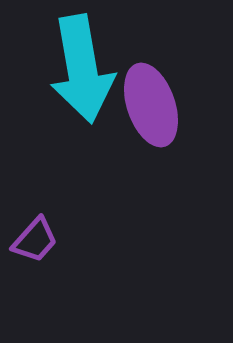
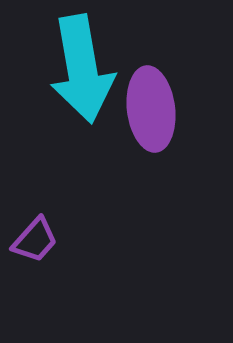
purple ellipse: moved 4 px down; rotated 12 degrees clockwise
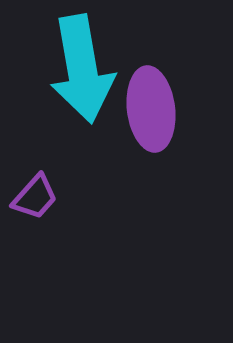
purple trapezoid: moved 43 px up
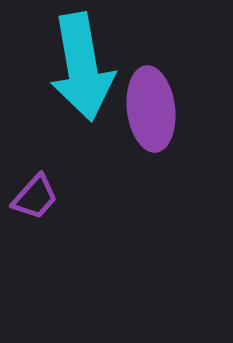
cyan arrow: moved 2 px up
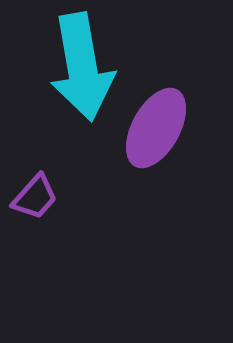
purple ellipse: moved 5 px right, 19 px down; rotated 36 degrees clockwise
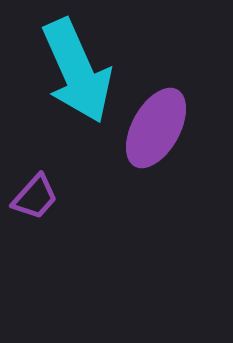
cyan arrow: moved 5 px left, 4 px down; rotated 14 degrees counterclockwise
